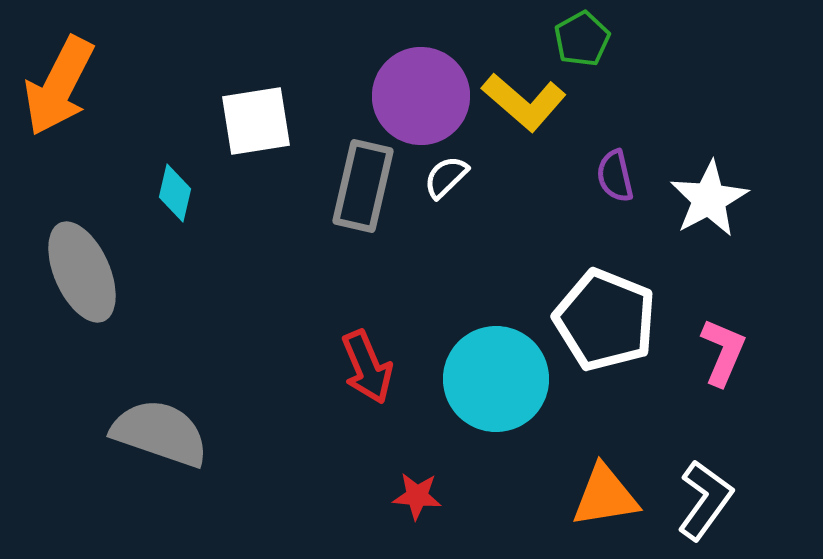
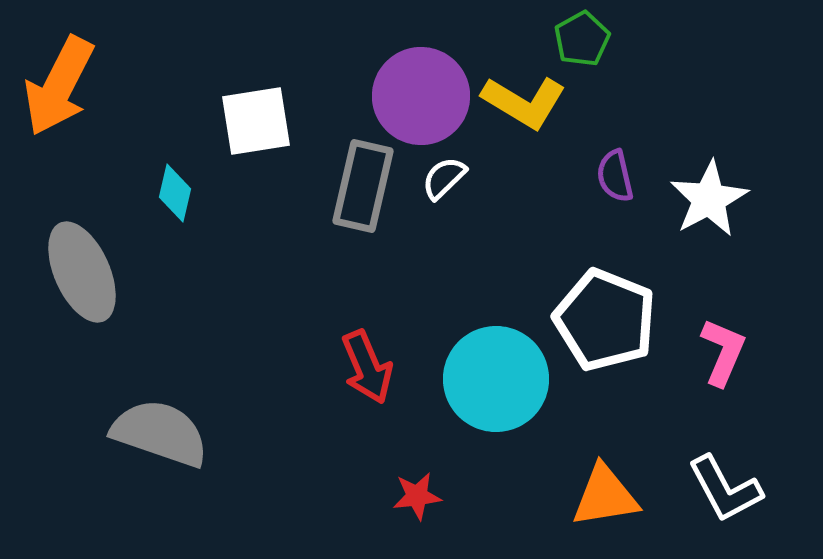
yellow L-shape: rotated 10 degrees counterclockwise
white semicircle: moved 2 px left, 1 px down
red star: rotated 12 degrees counterclockwise
white L-shape: moved 20 px right, 11 px up; rotated 116 degrees clockwise
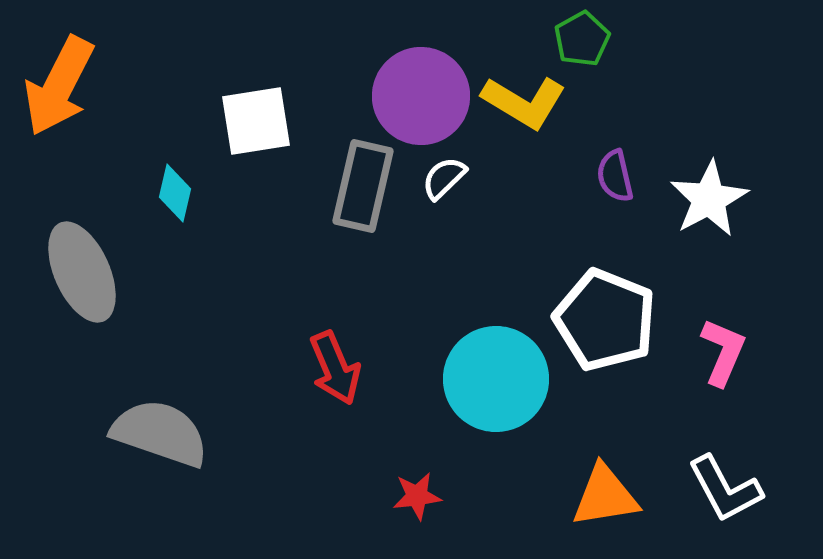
red arrow: moved 32 px left, 1 px down
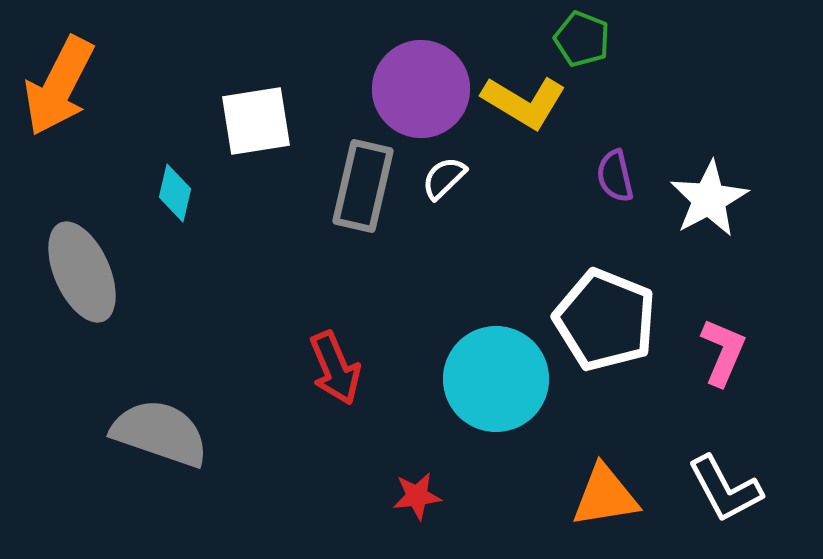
green pentagon: rotated 22 degrees counterclockwise
purple circle: moved 7 px up
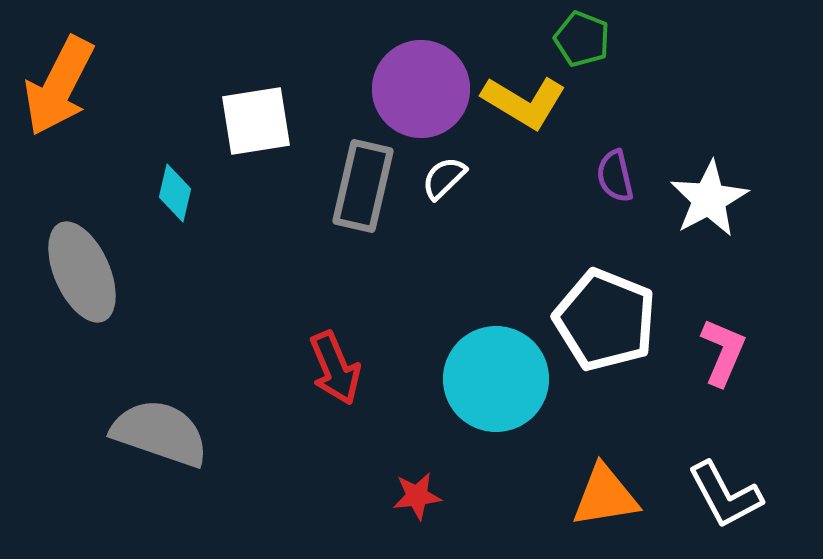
white L-shape: moved 6 px down
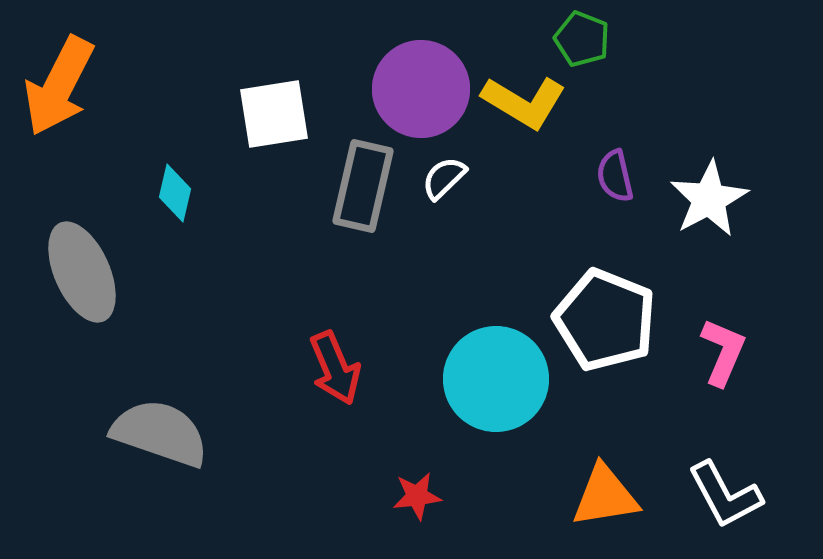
white square: moved 18 px right, 7 px up
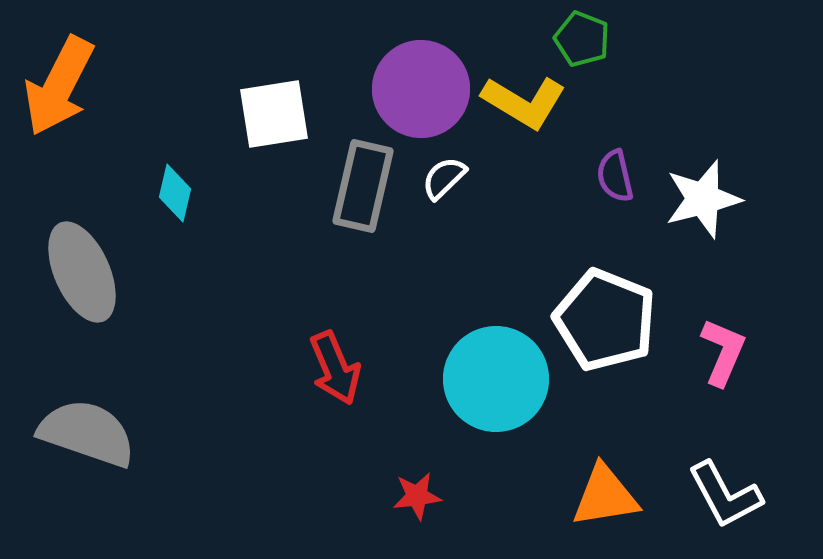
white star: moved 6 px left; rotated 14 degrees clockwise
gray semicircle: moved 73 px left
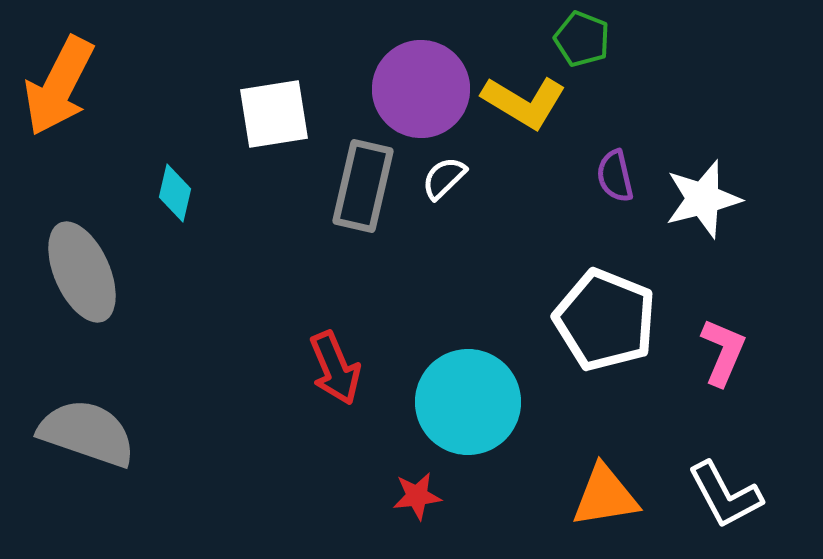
cyan circle: moved 28 px left, 23 px down
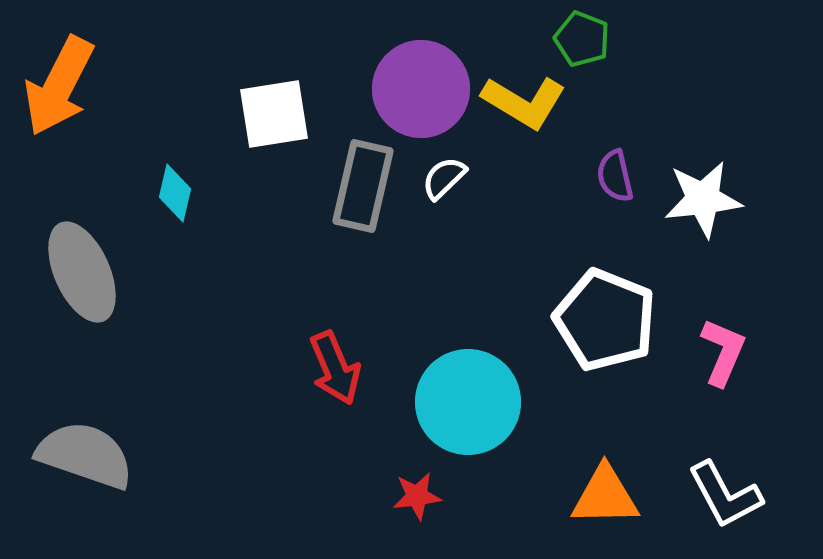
white star: rotated 8 degrees clockwise
gray semicircle: moved 2 px left, 22 px down
orange triangle: rotated 8 degrees clockwise
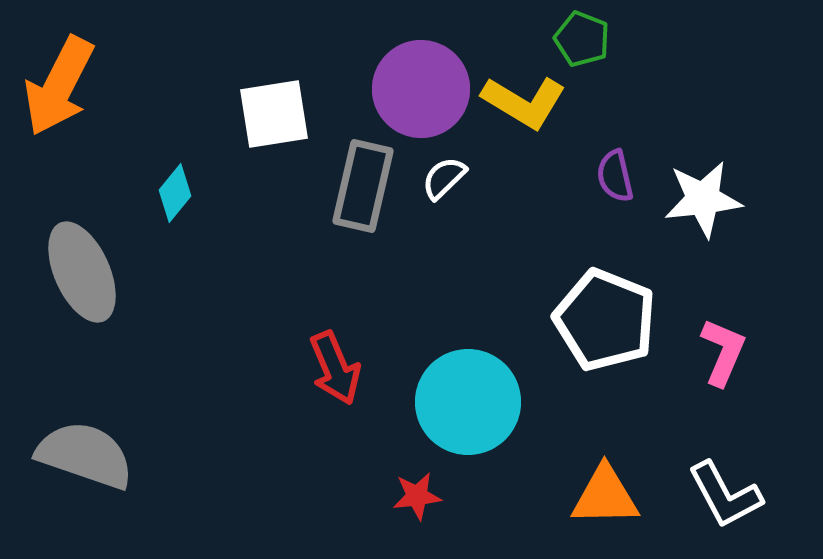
cyan diamond: rotated 26 degrees clockwise
